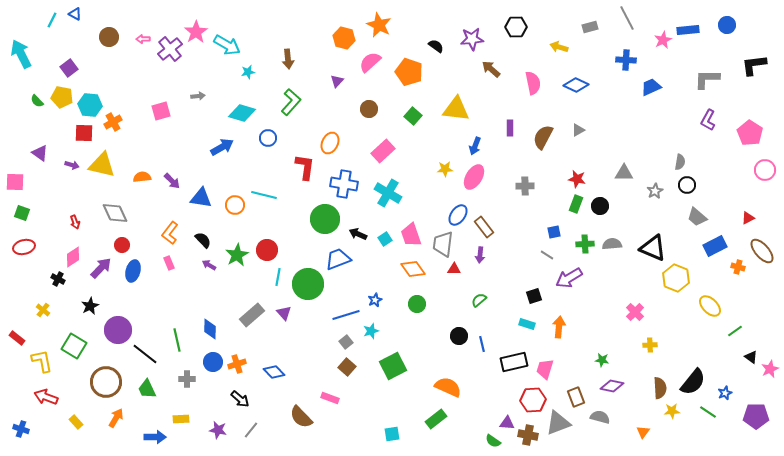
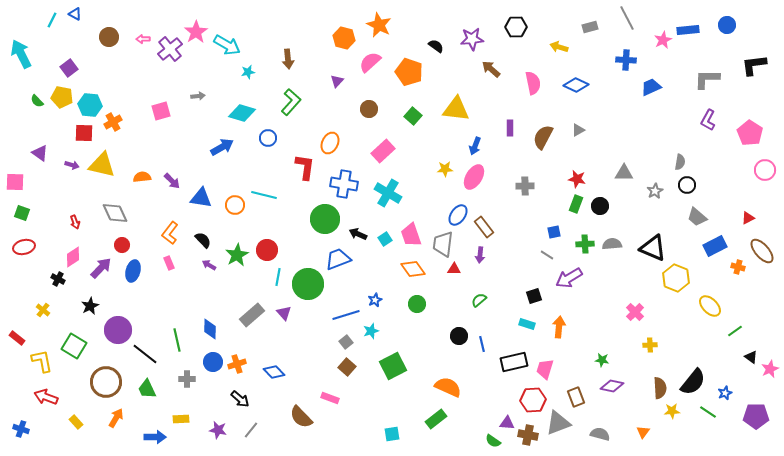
gray semicircle at (600, 417): moved 17 px down
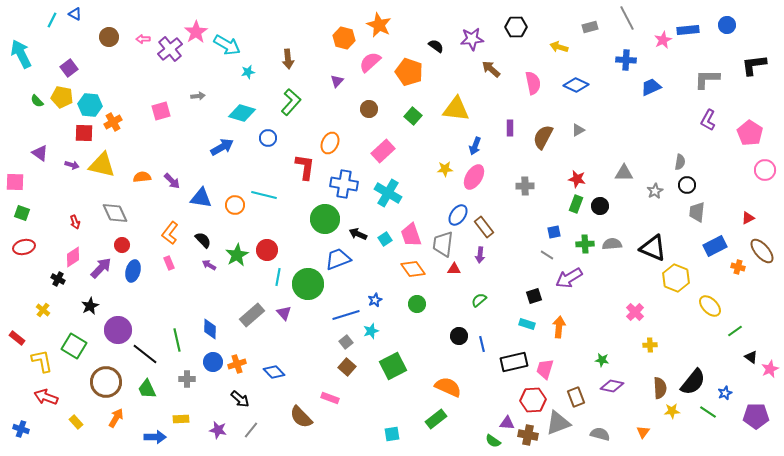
gray trapezoid at (697, 217): moved 5 px up; rotated 55 degrees clockwise
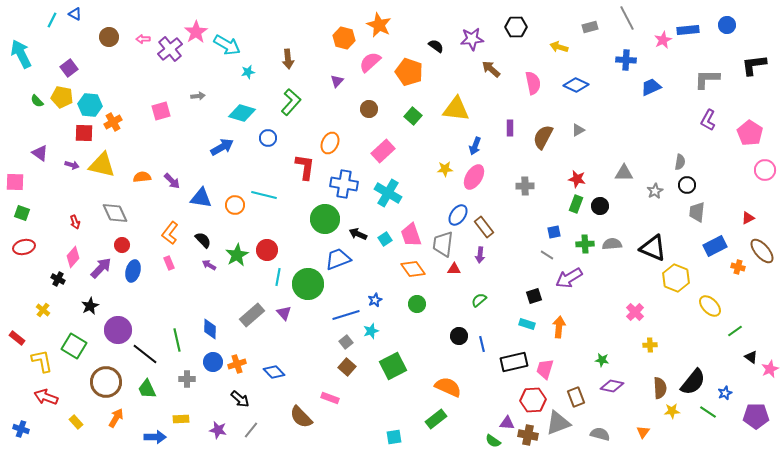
pink diamond at (73, 257): rotated 15 degrees counterclockwise
cyan square at (392, 434): moved 2 px right, 3 px down
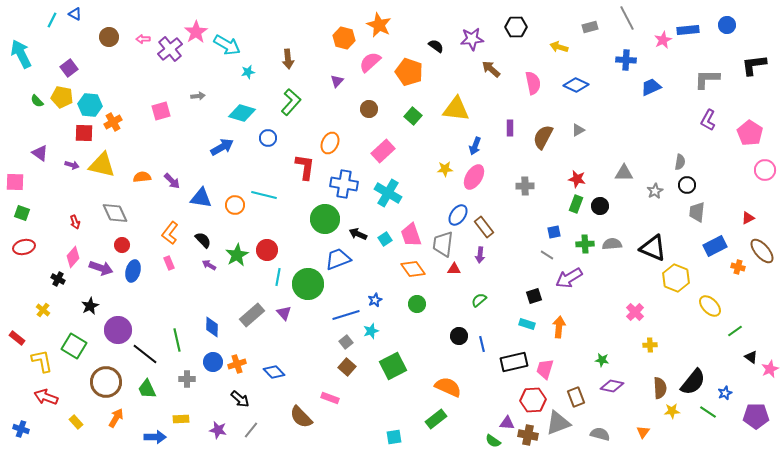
purple arrow at (101, 268): rotated 65 degrees clockwise
blue diamond at (210, 329): moved 2 px right, 2 px up
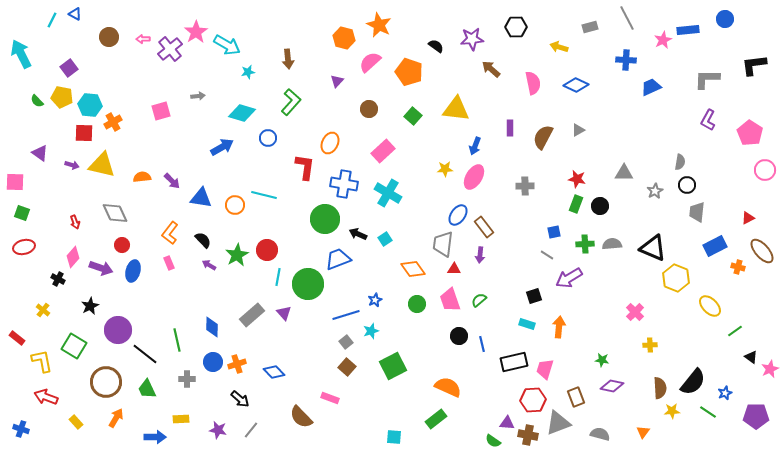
blue circle at (727, 25): moved 2 px left, 6 px up
pink trapezoid at (411, 235): moved 39 px right, 65 px down
cyan square at (394, 437): rotated 14 degrees clockwise
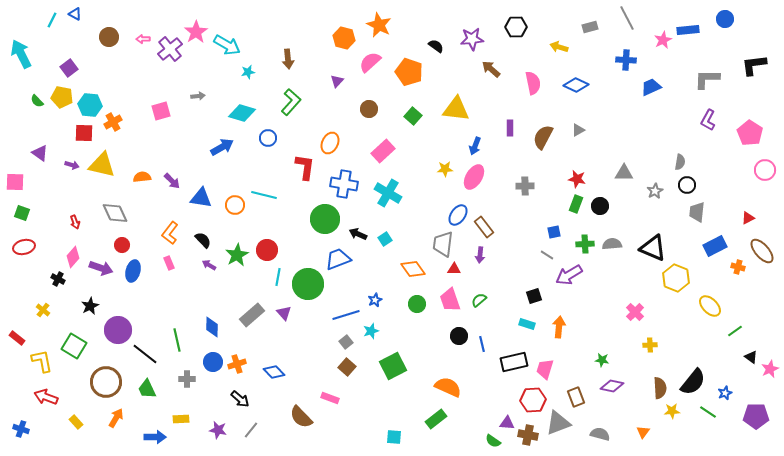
purple arrow at (569, 278): moved 3 px up
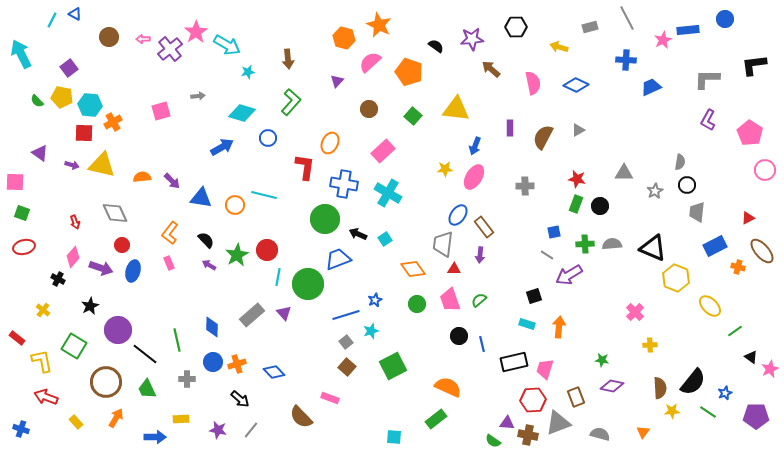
black semicircle at (203, 240): moved 3 px right
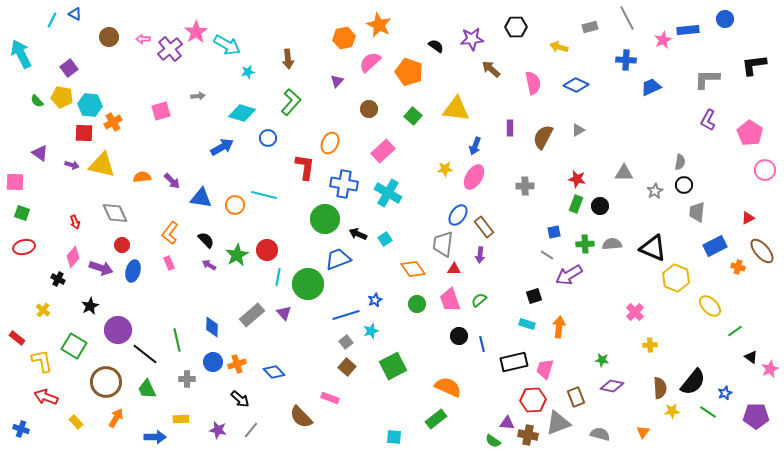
orange hexagon at (344, 38): rotated 25 degrees counterclockwise
black circle at (687, 185): moved 3 px left
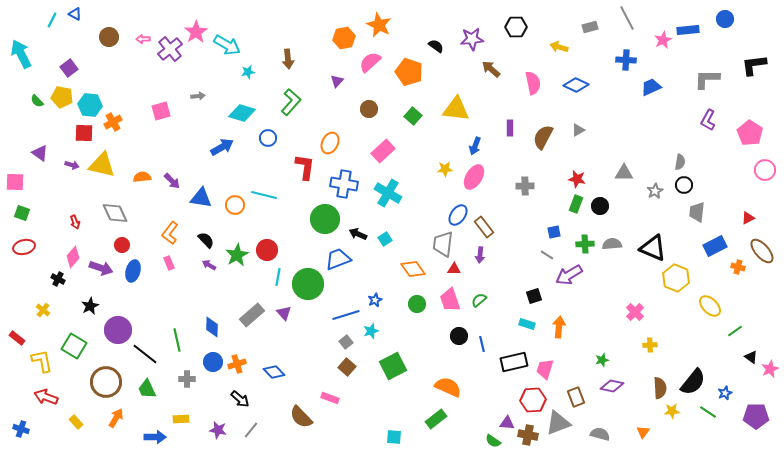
green star at (602, 360): rotated 24 degrees counterclockwise
